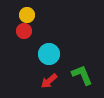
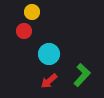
yellow circle: moved 5 px right, 3 px up
green L-shape: rotated 65 degrees clockwise
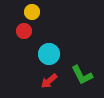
green L-shape: rotated 110 degrees clockwise
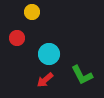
red circle: moved 7 px left, 7 px down
red arrow: moved 4 px left, 1 px up
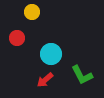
cyan circle: moved 2 px right
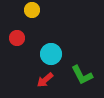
yellow circle: moved 2 px up
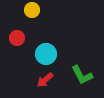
cyan circle: moved 5 px left
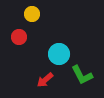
yellow circle: moved 4 px down
red circle: moved 2 px right, 1 px up
cyan circle: moved 13 px right
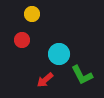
red circle: moved 3 px right, 3 px down
